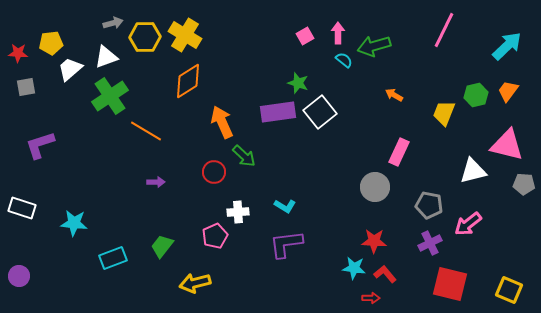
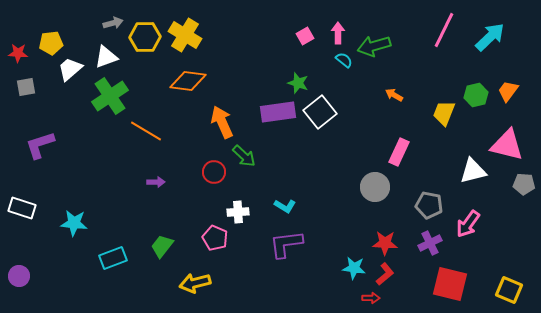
cyan arrow at (507, 46): moved 17 px left, 9 px up
orange diamond at (188, 81): rotated 39 degrees clockwise
pink arrow at (468, 224): rotated 16 degrees counterclockwise
pink pentagon at (215, 236): moved 2 px down; rotated 25 degrees counterclockwise
red star at (374, 241): moved 11 px right, 2 px down
red L-shape at (385, 274): rotated 90 degrees clockwise
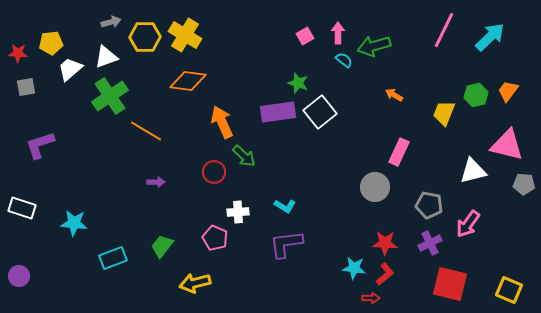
gray arrow at (113, 23): moved 2 px left, 1 px up
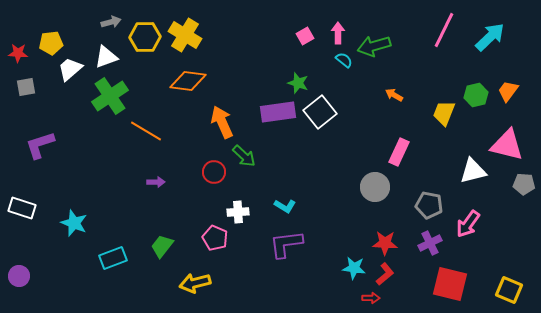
cyan star at (74, 223): rotated 16 degrees clockwise
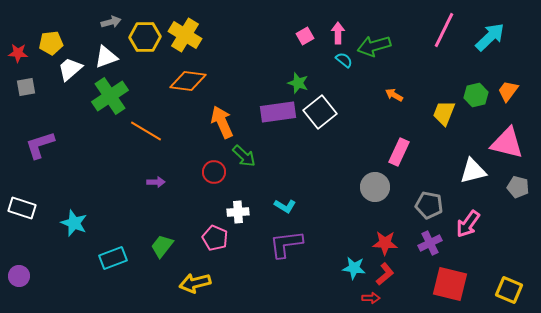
pink triangle at (507, 145): moved 2 px up
gray pentagon at (524, 184): moved 6 px left, 3 px down; rotated 10 degrees clockwise
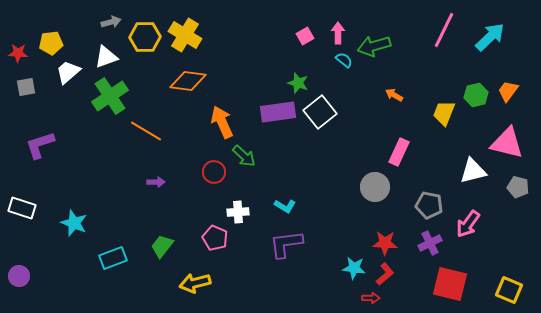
white trapezoid at (70, 69): moved 2 px left, 3 px down
